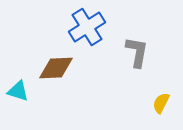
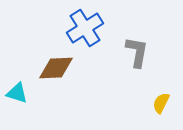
blue cross: moved 2 px left, 1 px down
cyan triangle: moved 1 px left, 2 px down
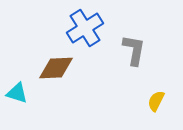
gray L-shape: moved 3 px left, 2 px up
yellow semicircle: moved 5 px left, 2 px up
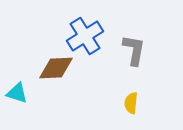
blue cross: moved 8 px down
yellow semicircle: moved 25 px left, 2 px down; rotated 20 degrees counterclockwise
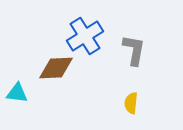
cyan triangle: rotated 10 degrees counterclockwise
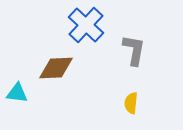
blue cross: moved 1 px right, 11 px up; rotated 15 degrees counterclockwise
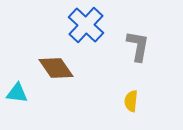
gray L-shape: moved 4 px right, 4 px up
brown diamond: rotated 57 degrees clockwise
yellow semicircle: moved 2 px up
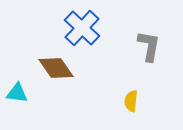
blue cross: moved 4 px left, 3 px down
gray L-shape: moved 11 px right
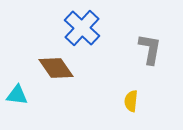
gray L-shape: moved 1 px right, 3 px down
cyan triangle: moved 2 px down
